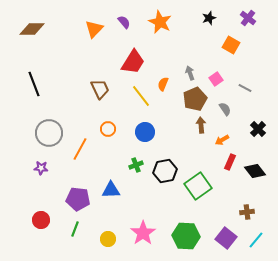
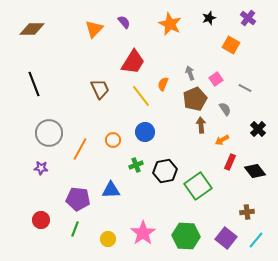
orange star: moved 10 px right, 2 px down
orange circle: moved 5 px right, 11 px down
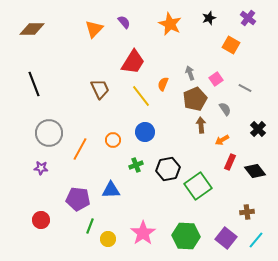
black hexagon: moved 3 px right, 2 px up
green line: moved 15 px right, 3 px up
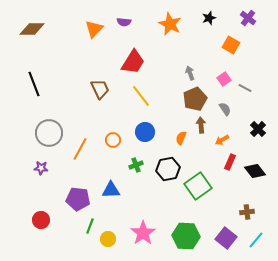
purple semicircle: rotated 136 degrees clockwise
pink square: moved 8 px right
orange semicircle: moved 18 px right, 54 px down
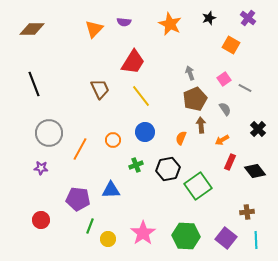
cyan line: rotated 42 degrees counterclockwise
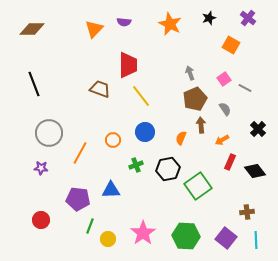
red trapezoid: moved 5 px left, 3 px down; rotated 32 degrees counterclockwise
brown trapezoid: rotated 45 degrees counterclockwise
orange line: moved 4 px down
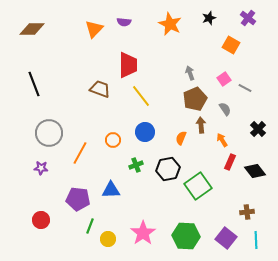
orange arrow: rotated 88 degrees clockwise
